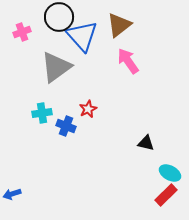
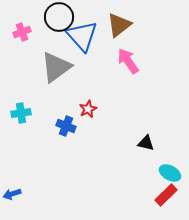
cyan cross: moved 21 px left
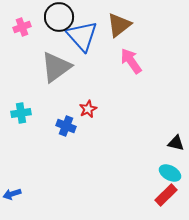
pink cross: moved 5 px up
pink arrow: moved 3 px right
black triangle: moved 30 px right
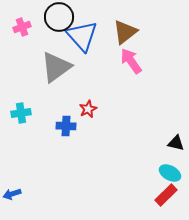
brown triangle: moved 6 px right, 7 px down
blue cross: rotated 18 degrees counterclockwise
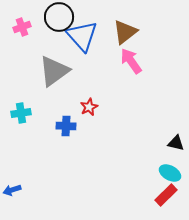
gray triangle: moved 2 px left, 4 px down
red star: moved 1 px right, 2 px up
blue arrow: moved 4 px up
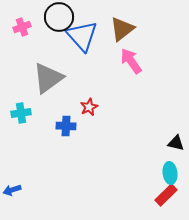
brown triangle: moved 3 px left, 3 px up
gray triangle: moved 6 px left, 7 px down
cyan ellipse: rotated 55 degrees clockwise
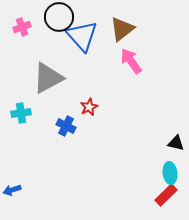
gray triangle: rotated 8 degrees clockwise
blue cross: rotated 24 degrees clockwise
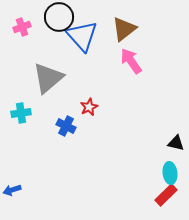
brown triangle: moved 2 px right
gray triangle: rotated 12 degrees counterclockwise
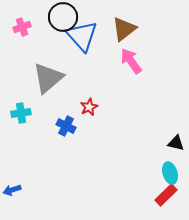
black circle: moved 4 px right
cyan ellipse: rotated 10 degrees counterclockwise
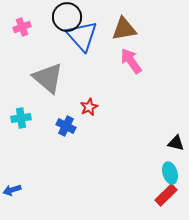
black circle: moved 4 px right
brown triangle: rotated 28 degrees clockwise
gray triangle: rotated 40 degrees counterclockwise
cyan cross: moved 5 px down
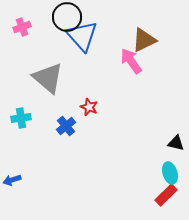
brown triangle: moved 20 px right, 11 px down; rotated 16 degrees counterclockwise
red star: rotated 24 degrees counterclockwise
blue cross: rotated 24 degrees clockwise
blue arrow: moved 10 px up
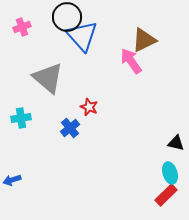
blue cross: moved 4 px right, 2 px down
